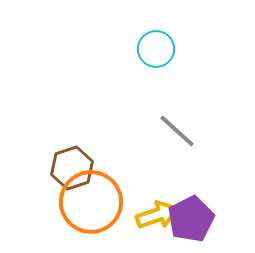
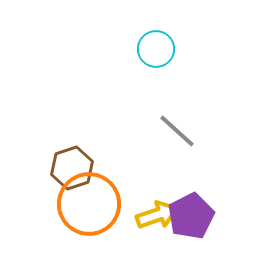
orange circle: moved 2 px left, 2 px down
purple pentagon: moved 3 px up
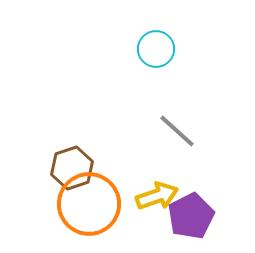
yellow arrow: moved 19 px up
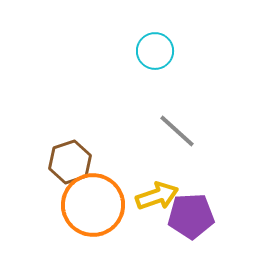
cyan circle: moved 1 px left, 2 px down
brown hexagon: moved 2 px left, 6 px up
orange circle: moved 4 px right, 1 px down
purple pentagon: rotated 24 degrees clockwise
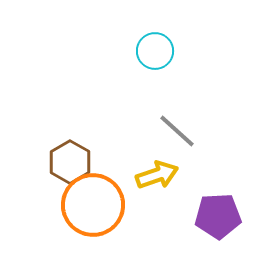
brown hexagon: rotated 12 degrees counterclockwise
yellow arrow: moved 21 px up
purple pentagon: moved 27 px right
